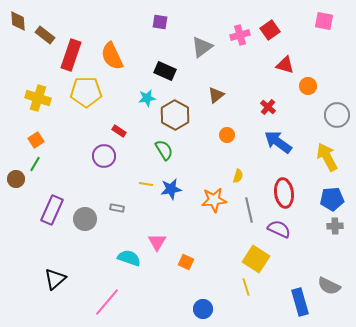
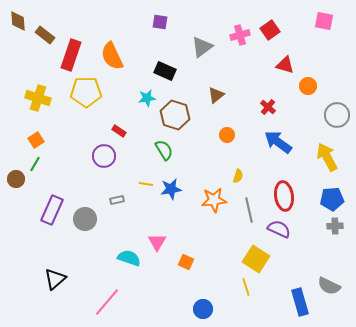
brown hexagon at (175, 115): rotated 12 degrees counterclockwise
red ellipse at (284, 193): moved 3 px down
gray rectangle at (117, 208): moved 8 px up; rotated 24 degrees counterclockwise
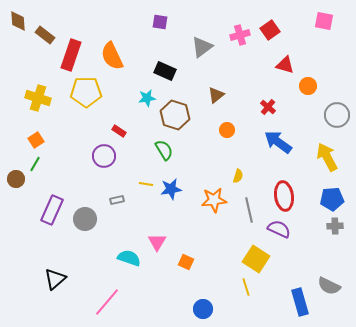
orange circle at (227, 135): moved 5 px up
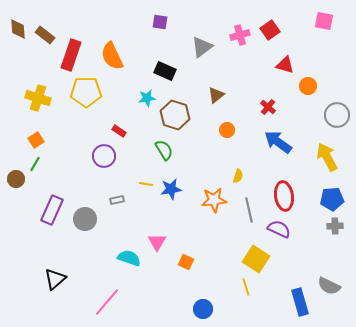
brown diamond at (18, 21): moved 8 px down
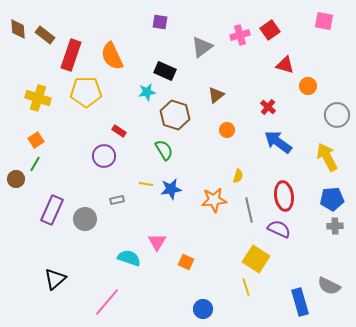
cyan star at (147, 98): moved 6 px up
